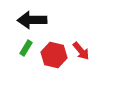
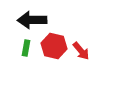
green rectangle: rotated 21 degrees counterclockwise
red hexagon: moved 9 px up
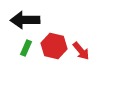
black arrow: moved 7 px left
green rectangle: rotated 14 degrees clockwise
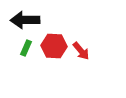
red hexagon: rotated 10 degrees counterclockwise
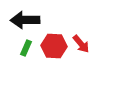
red arrow: moved 7 px up
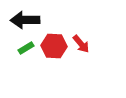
green rectangle: rotated 35 degrees clockwise
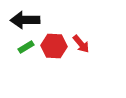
green rectangle: moved 1 px up
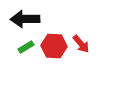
black arrow: moved 1 px up
